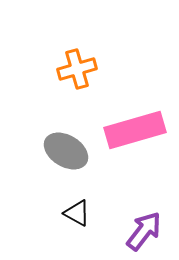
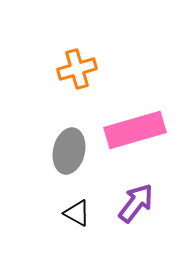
gray ellipse: moved 3 px right; rotated 72 degrees clockwise
purple arrow: moved 8 px left, 28 px up
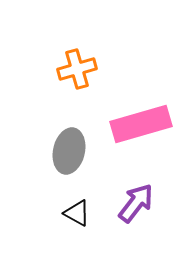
pink rectangle: moved 6 px right, 6 px up
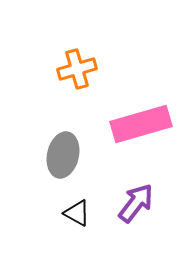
gray ellipse: moved 6 px left, 4 px down
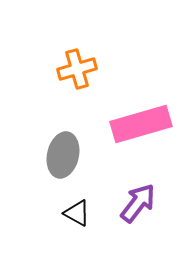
purple arrow: moved 2 px right
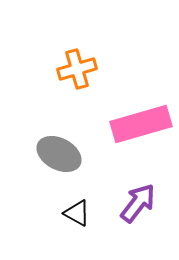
gray ellipse: moved 4 px left, 1 px up; rotated 75 degrees counterclockwise
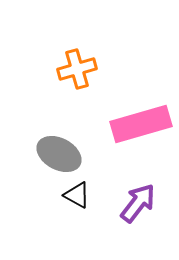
black triangle: moved 18 px up
